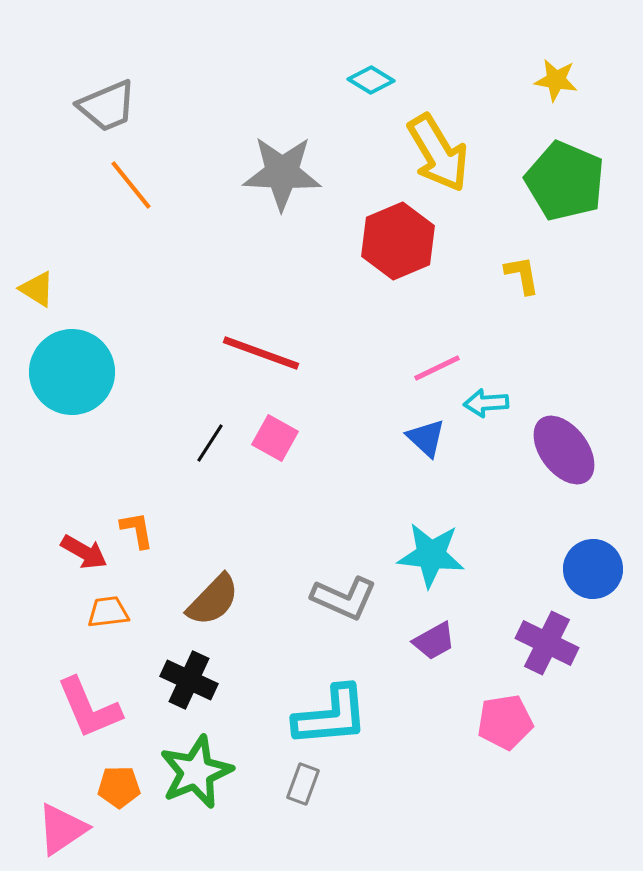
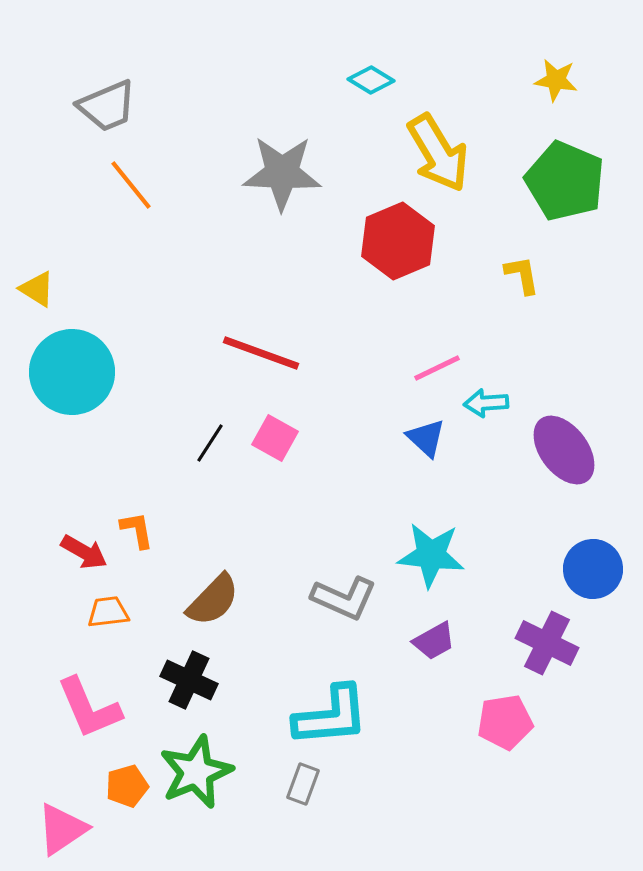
orange pentagon: moved 8 px right, 1 px up; rotated 15 degrees counterclockwise
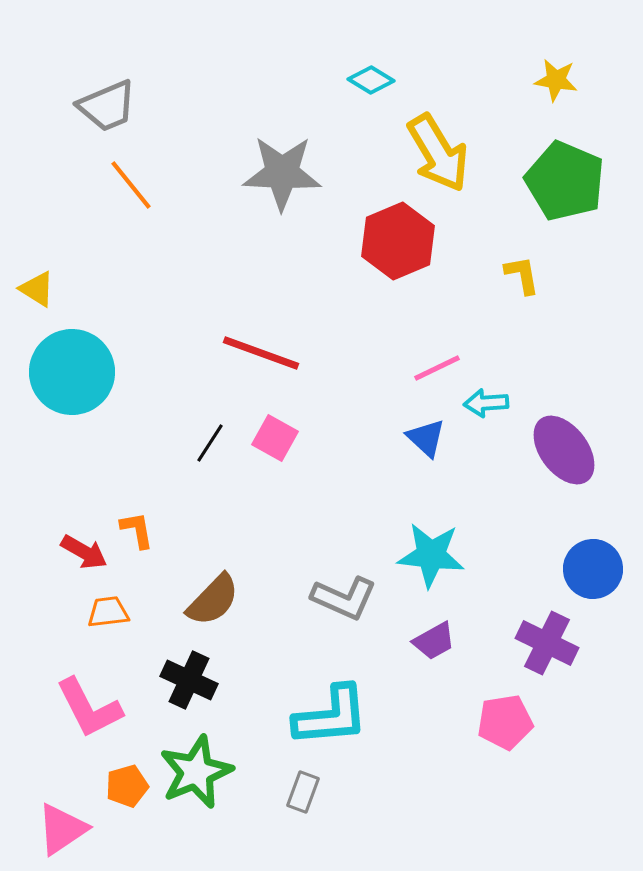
pink L-shape: rotated 4 degrees counterclockwise
gray rectangle: moved 8 px down
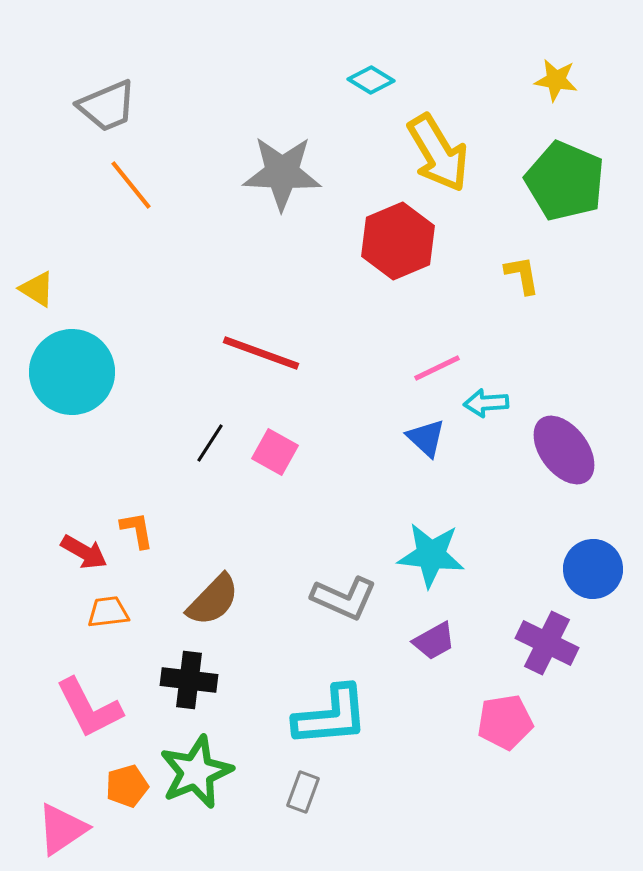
pink square: moved 14 px down
black cross: rotated 18 degrees counterclockwise
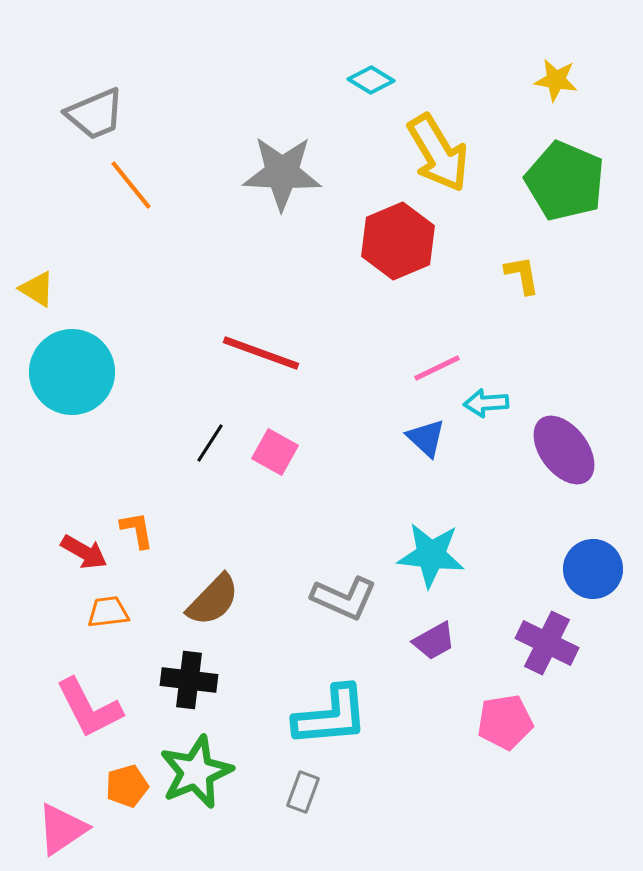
gray trapezoid: moved 12 px left, 8 px down
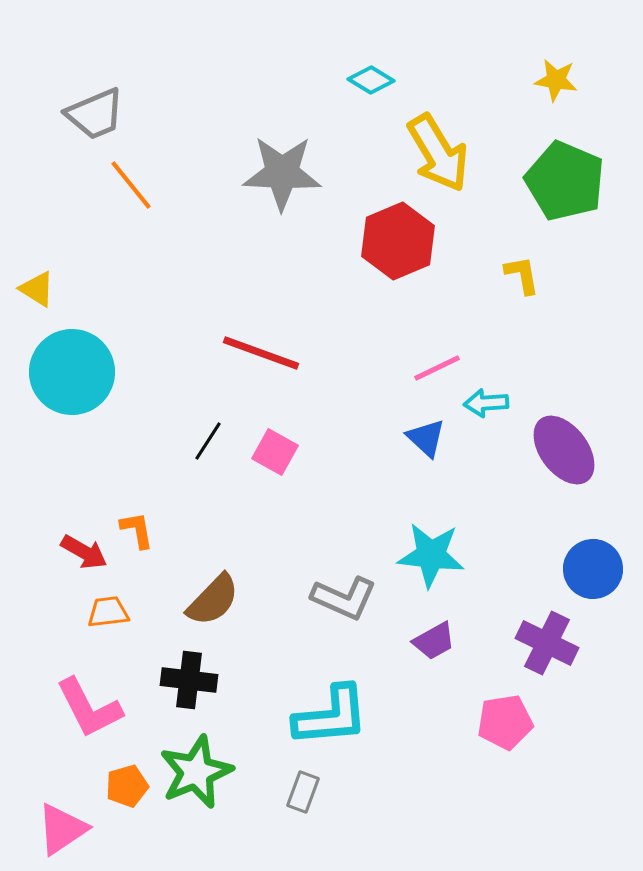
black line: moved 2 px left, 2 px up
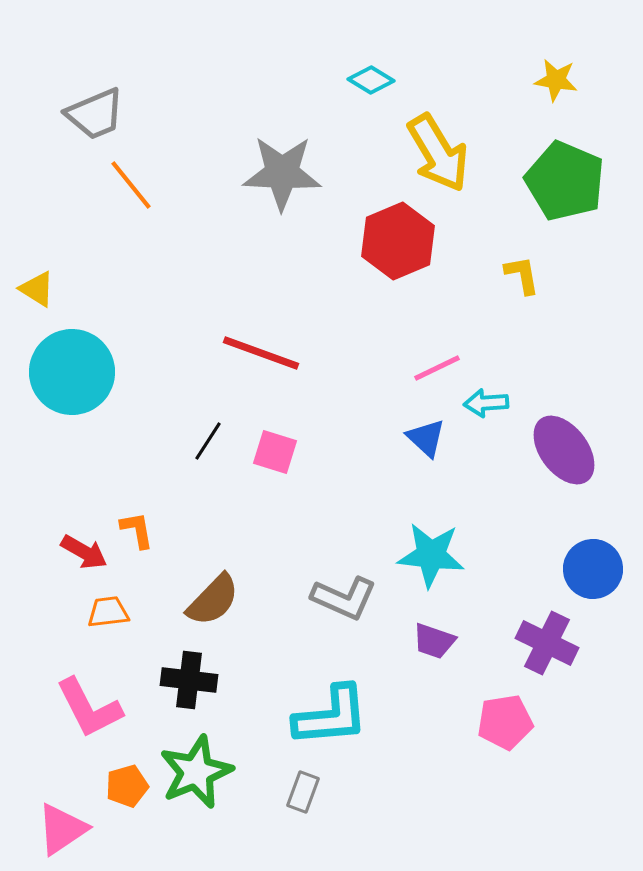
pink square: rotated 12 degrees counterclockwise
purple trapezoid: rotated 48 degrees clockwise
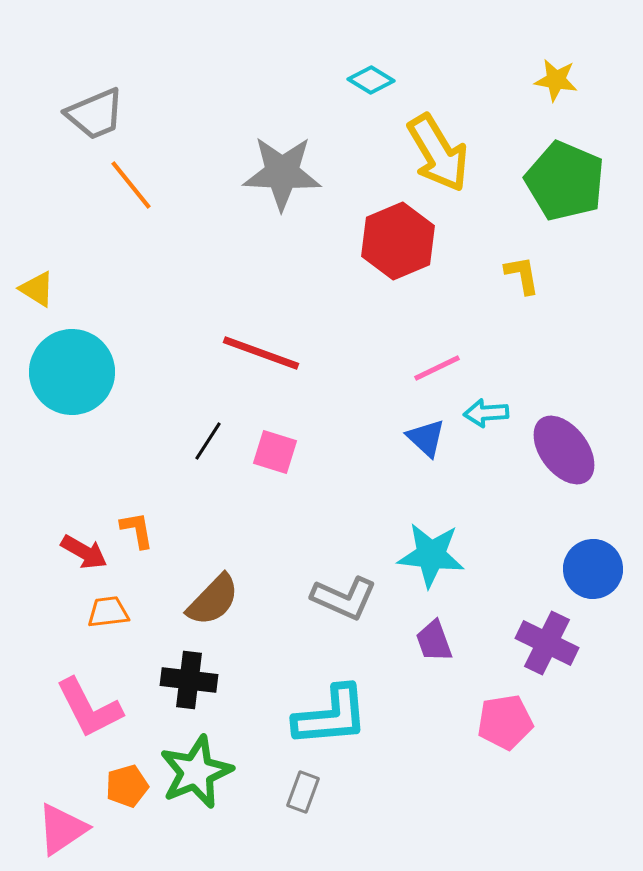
cyan arrow: moved 10 px down
purple trapezoid: rotated 51 degrees clockwise
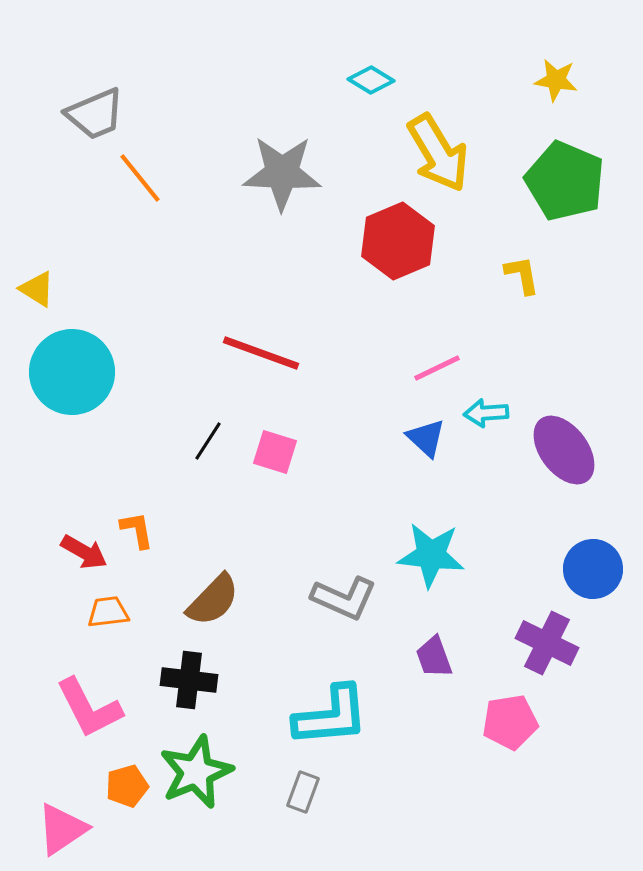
orange line: moved 9 px right, 7 px up
purple trapezoid: moved 16 px down
pink pentagon: moved 5 px right
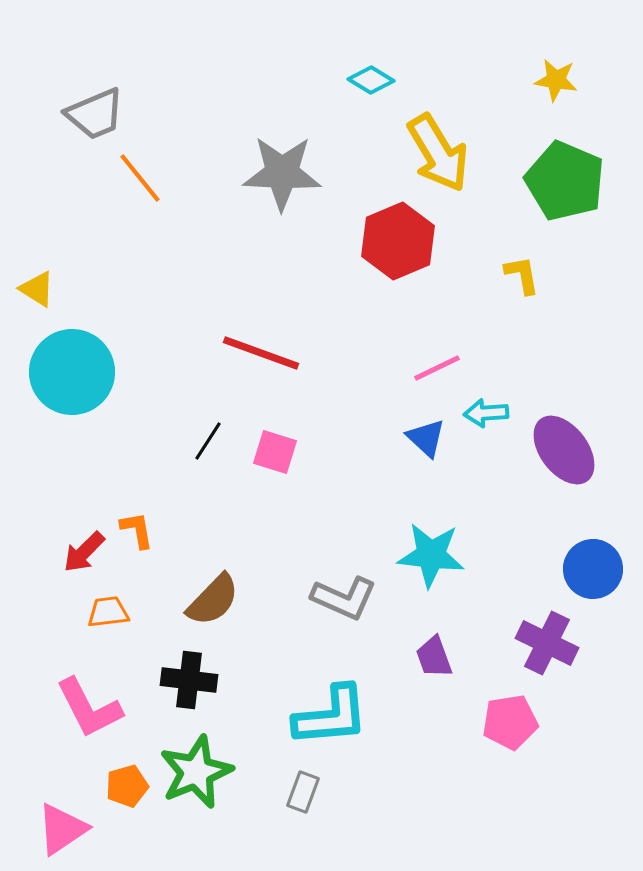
red arrow: rotated 105 degrees clockwise
